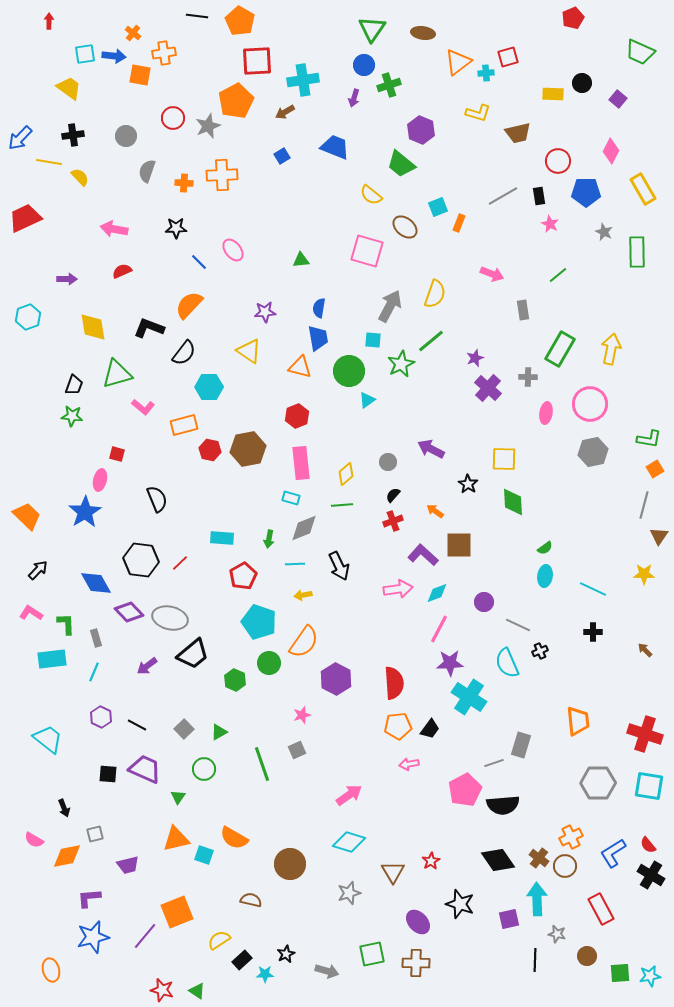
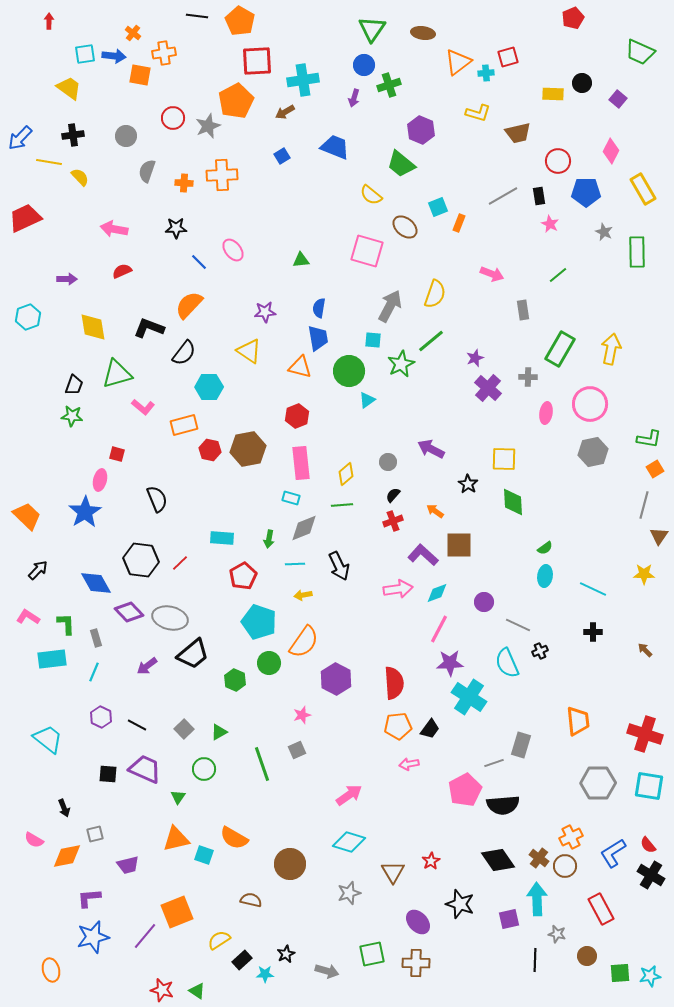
pink L-shape at (31, 613): moved 3 px left, 4 px down
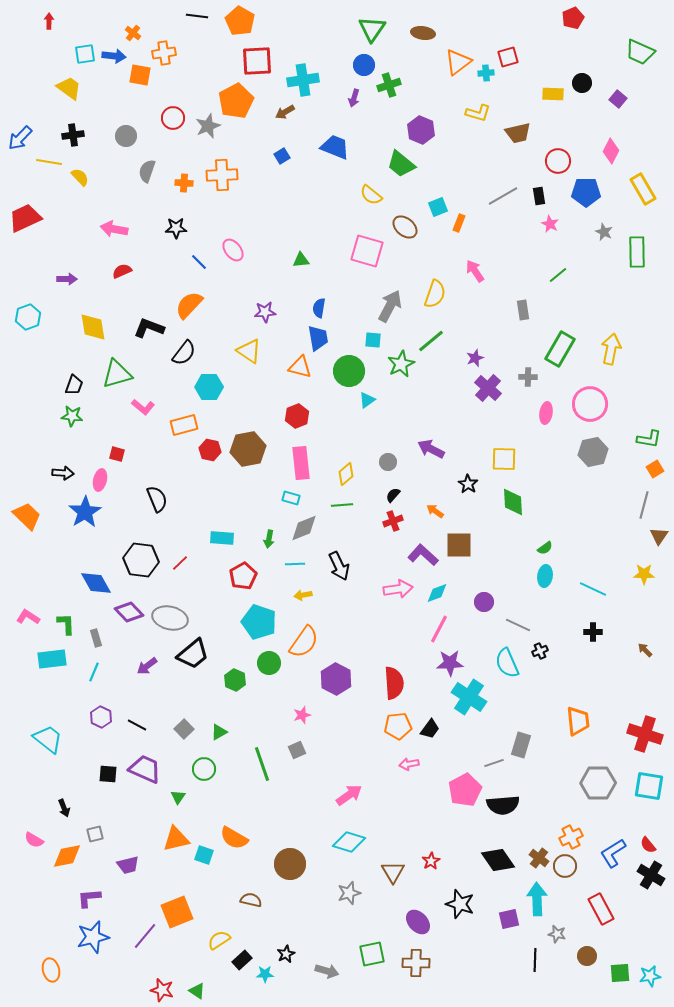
pink arrow at (492, 274): moved 17 px left, 3 px up; rotated 145 degrees counterclockwise
black arrow at (38, 570): moved 25 px right, 97 px up; rotated 50 degrees clockwise
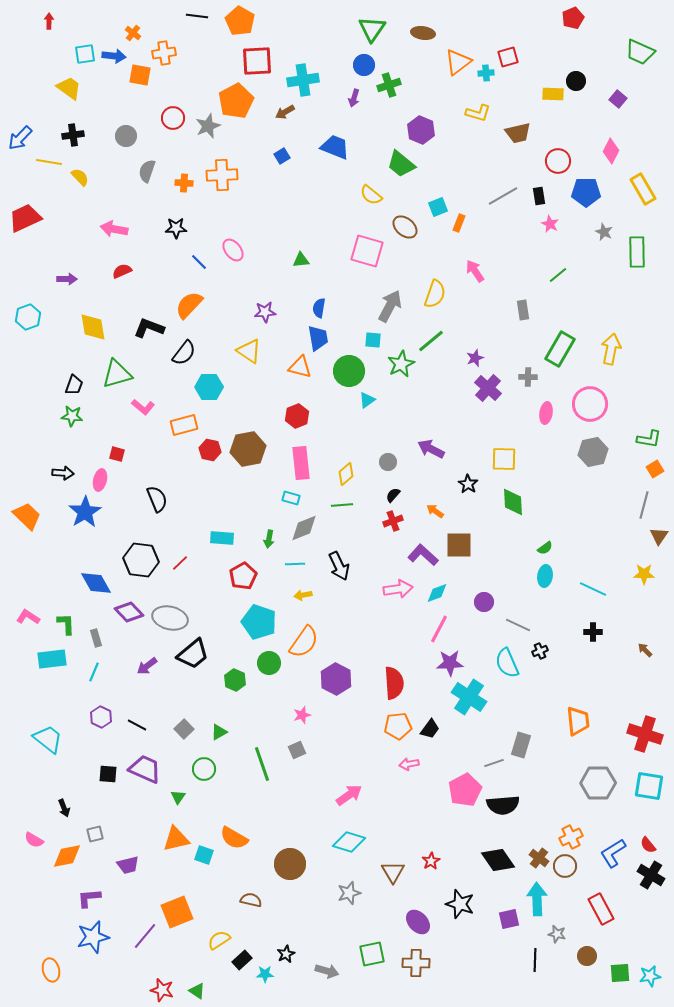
black circle at (582, 83): moved 6 px left, 2 px up
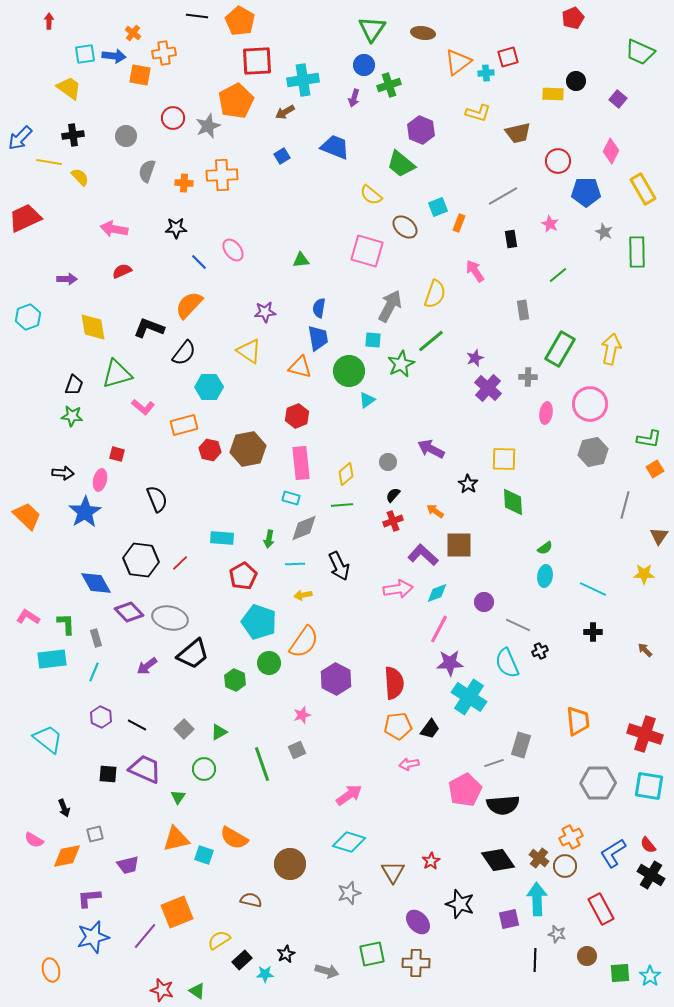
black rectangle at (539, 196): moved 28 px left, 43 px down
gray line at (644, 505): moved 19 px left
cyan star at (650, 976): rotated 25 degrees counterclockwise
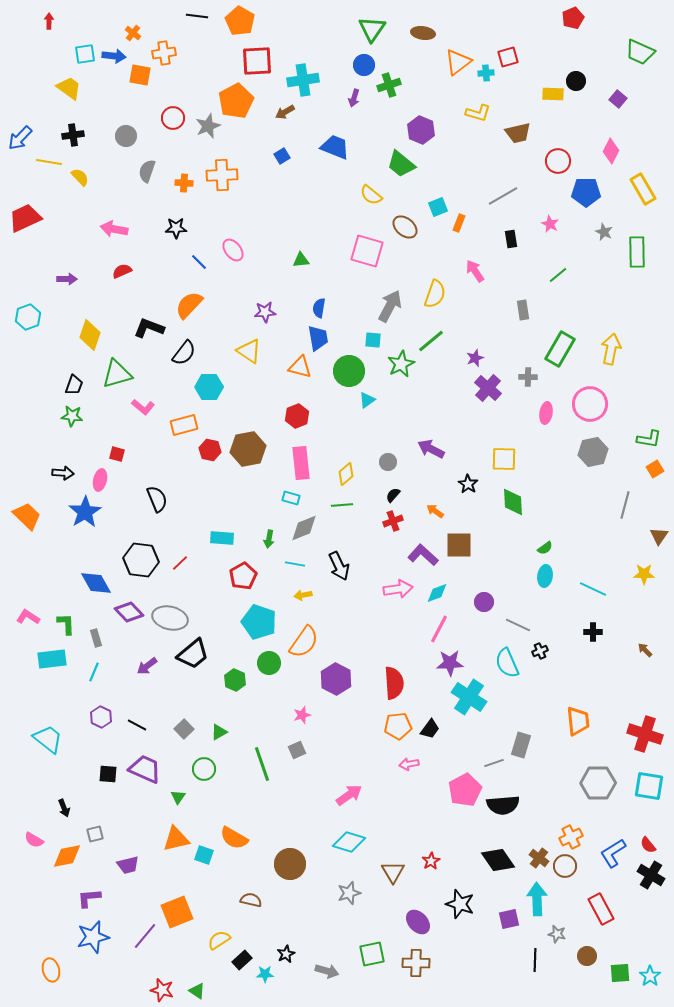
yellow diamond at (93, 327): moved 3 px left, 8 px down; rotated 28 degrees clockwise
cyan line at (295, 564): rotated 12 degrees clockwise
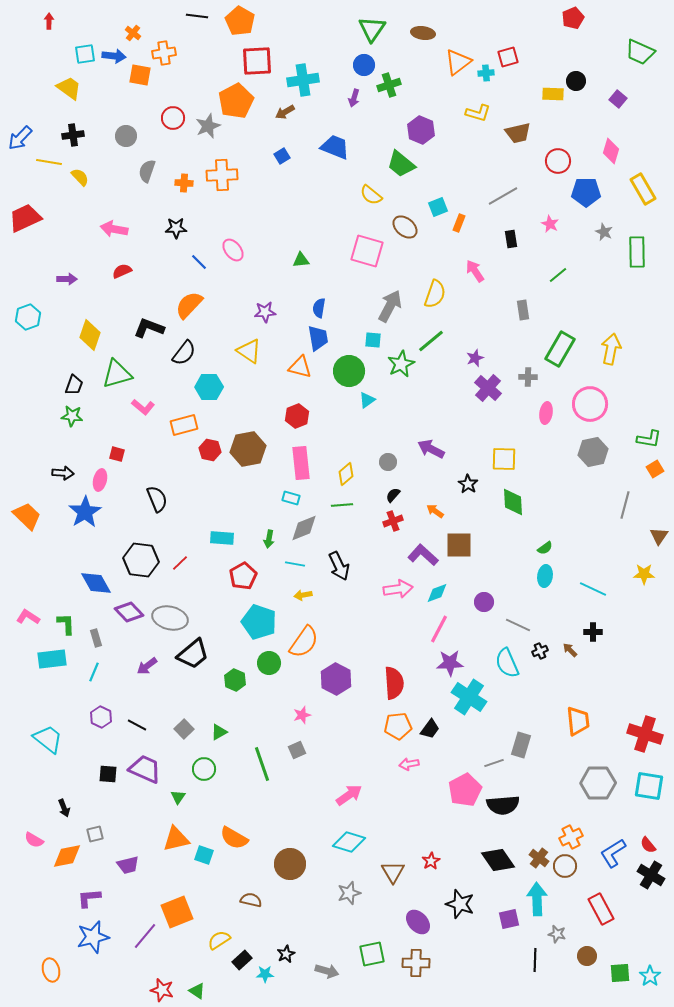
pink diamond at (611, 151): rotated 10 degrees counterclockwise
brown arrow at (645, 650): moved 75 px left
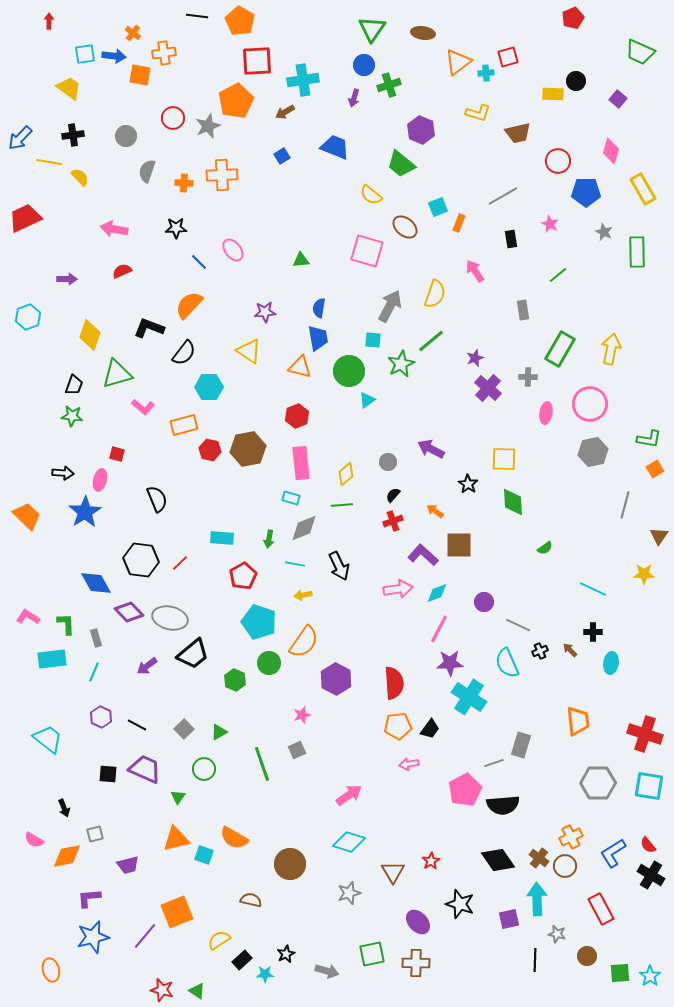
cyan ellipse at (545, 576): moved 66 px right, 87 px down
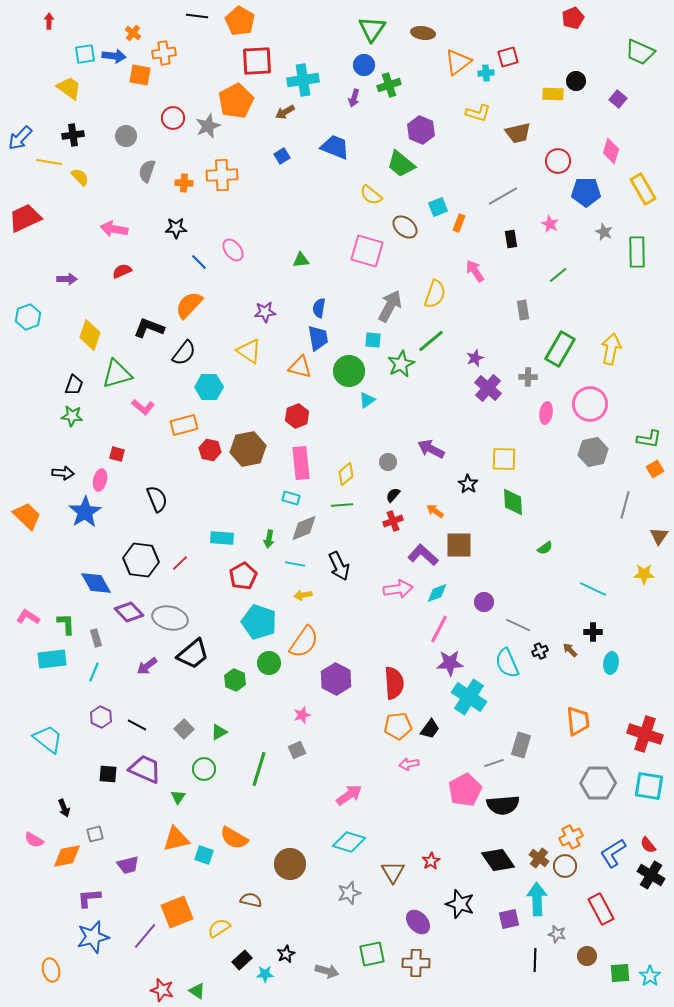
green line at (262, 764): moved 3 px left, 5 px down; rotated 36 degrees clockwise
yellow semicircle at (219, 940): moved 12 px up
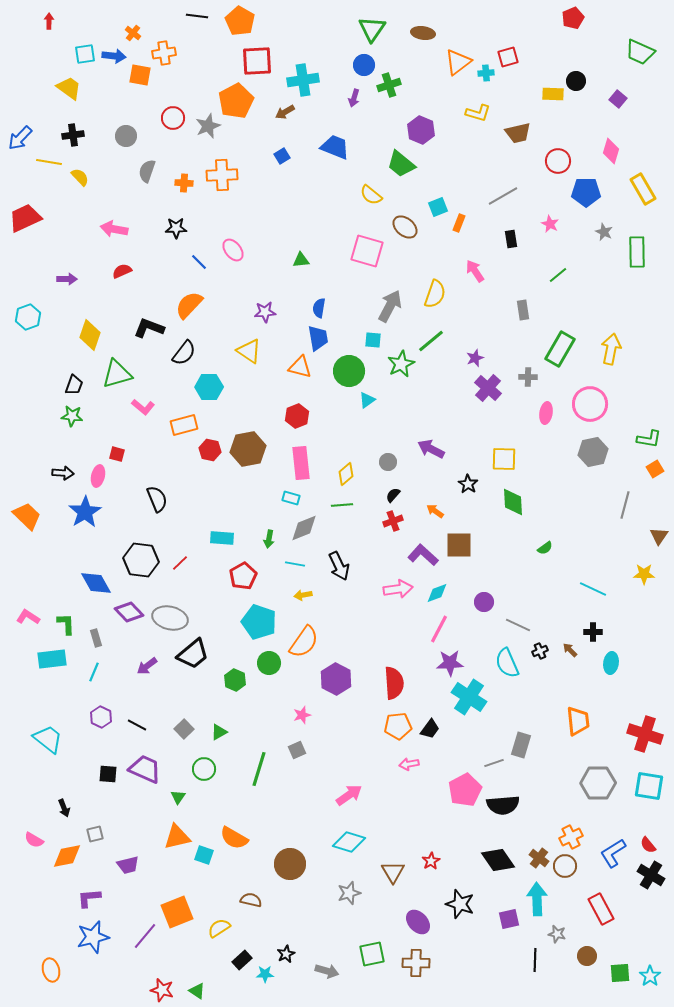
pink ellipse at (100, 480): moved 2 px left, 4 px up
orange triangle at (176, 839): moved 1 px right, 2 px up
